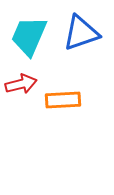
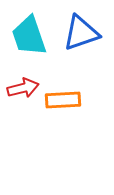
cyan trapezoid: rotated 42 degrees counterclockwise
red arrow: moved 2 px right, 4 px down
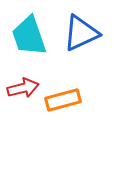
blue triangle: rotated 6 degrees counterclockwise
orange rectangle: rotated 12 degrees counterclockwise
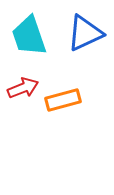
blue triangle: moved 4 px right
red arrow: rotated 8 degrees counterclockwise
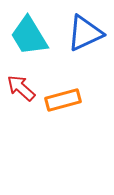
cyan trapezoid: rotated 12 degrees counterclockwise
red arrow: moved 2 px left; rotated 116 degrees counterclockwise
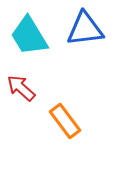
blue triangle: moved 4 px up; rotated 18 degrees clockwise
orange rectangle: moved 2 px right, 21 px down; rotated 68 degrees clockwise
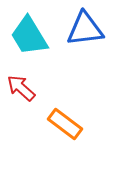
orange rectangle: moved 3 px down; rotated 16 degrees counterclockwise
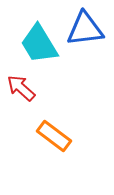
cyan trapezoid: moved 10 px right, 8 px down
orange rectangle: moved 11 px left, 12 px down
